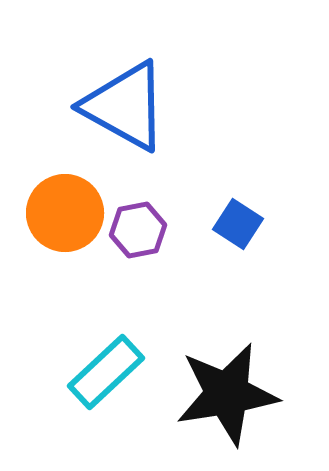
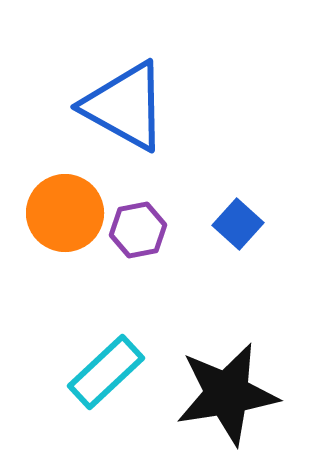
blue square: rotated 9 degrees clockwise
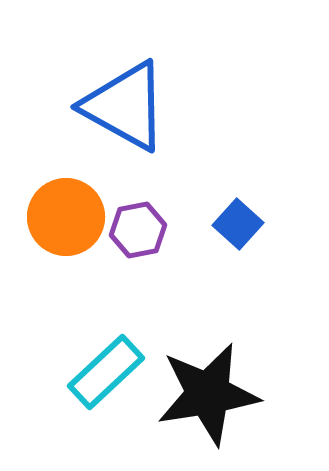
orange circle: moved 1 px right, 4 px down
black star: moved 19 px left
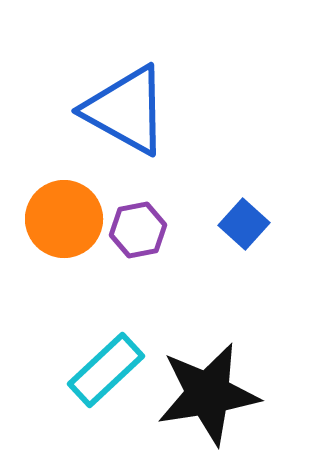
blue triangle: moved 1 px right, 4 px down
orange circle: moved 2 px left, 2 px down
blue square: moved 6 px right
cyan rectangle: moved 2 px up
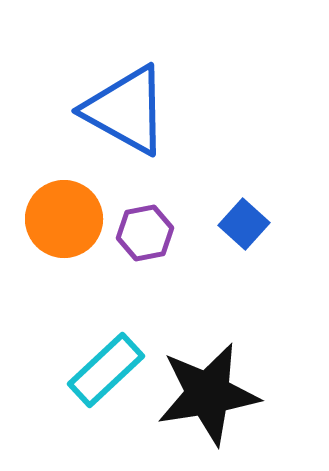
purple hexagon: moved 7 px right, 3 px down
